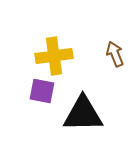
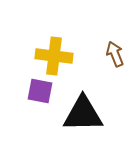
yellow cross: rotated 15 degrees clockwise
purple square: moved 2 px left
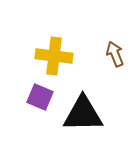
purple square: moved 6 px down; rotated 12 degrees clockwise
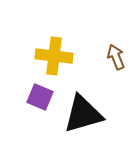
brown arrow: moved 1 px right, 3 px down
black triangle: rotated 15 degrees counterclockwise
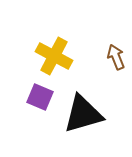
yellow cross: rotated 21 degrees clockwise
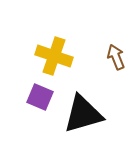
yellow cross: rotated 9 degrees counterclockwise
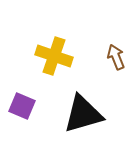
purple square: moved 18 px left, 9 px down
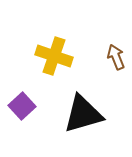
purple square: rotated 24 degrees clockwise
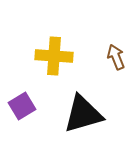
yellow cross: rotated 15 degrees counterclockwise
purple square: rotated 12 degrees clockwise
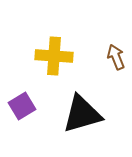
black triangle: moved 1 px left
